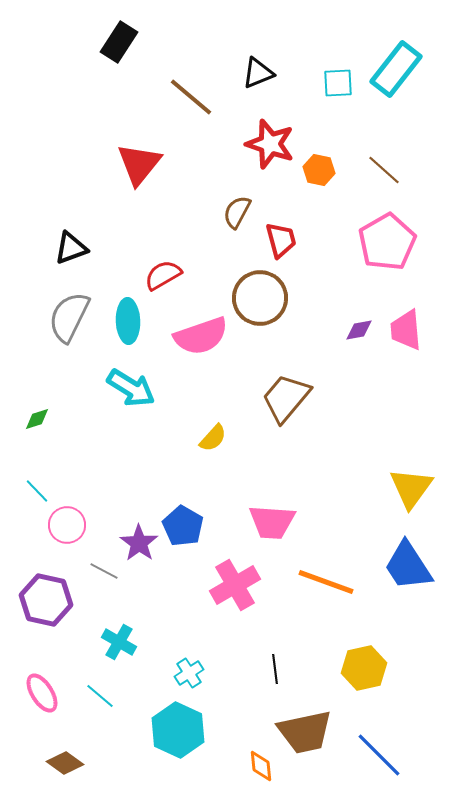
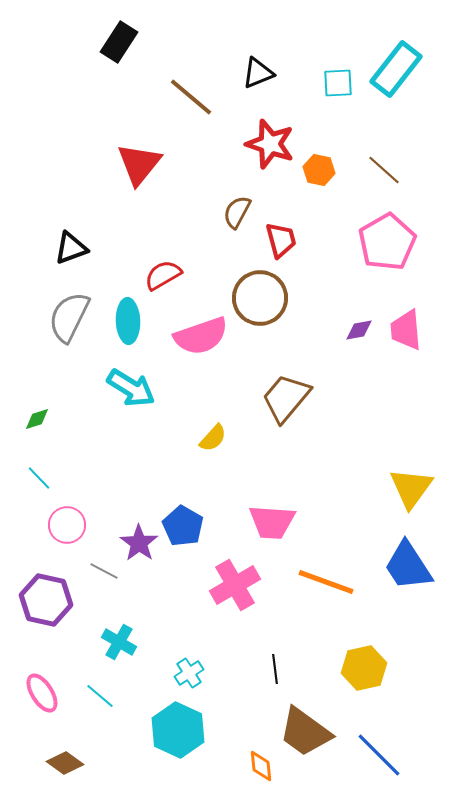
cyan line at (37, 491): moved 2 px right, 13 px up
brown trapezoid at (305, 732): rotated 48 degrees clockwise
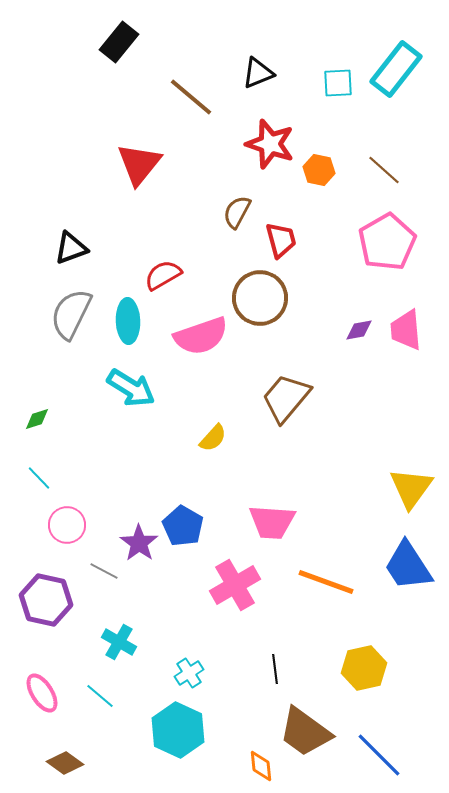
black rectangle at (119, 42): rotated 6 degrees clockwise
gray semicircle at (69, 317): moved 2 px right, 3 px up
